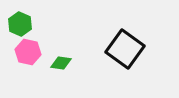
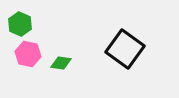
pink hexagon: moved 2 px down
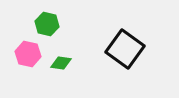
green hexagon: moved 27 px right; rotated 10 degrees counterclockwise
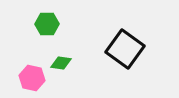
green hexagon: rotated 15 degrees counterclockwise
pink hexagon: moved 4 px right, 24 px down
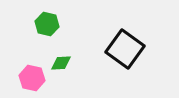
green hexagon: rotated 15 degrees clockwise
green diamond: rotated 10 degrees counterclockwise
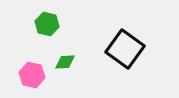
green diamond: moved 4 px right, 1 px up
pink hexagon: moved 3 px up
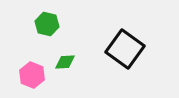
pink hexagon: rotated 10 degrees clockwise
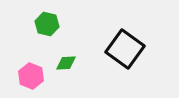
green diamond: moved 1 px right, 1 px down
pink hexagon: moved 1 px left, 1 px down
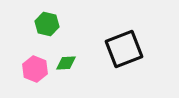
black square: moved 1 px left; rotated 33 degrees clockwise
pink hexagon: moved 4 px right, 7 px up
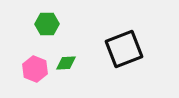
green hexagon: rotated 15 degrees counterclockwise
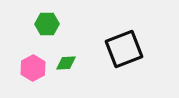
pink hexagon: moved 2 px left, 1 px up; rotated 10 degrees clockwise
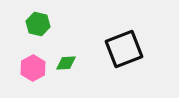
green hexagon: moved 9 px left; rotated 15 degrees clockwise
